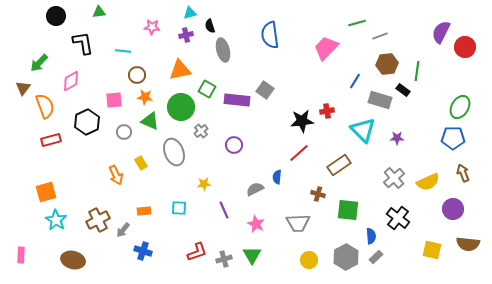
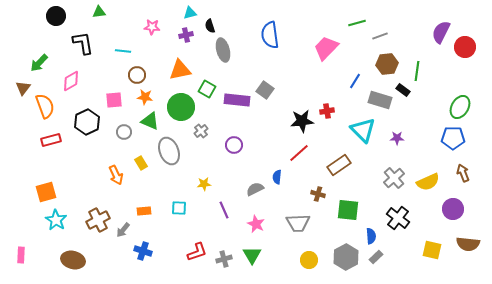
gray ellipse at (174, 152): moved 5 px left, 1 px up
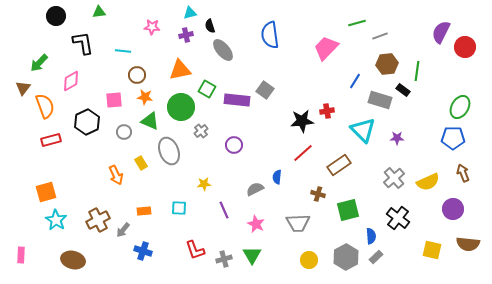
gray ellipse at (223, 50): rotated 25 degrees counterclockwise
red line at (299, 153): moved 4 px right
green square at (348, 210): rotated 20 degrees counterclockwise
red L-shape at (197, 252): moved 2 px left, 2 px up; rotated 90 degrees clockwise
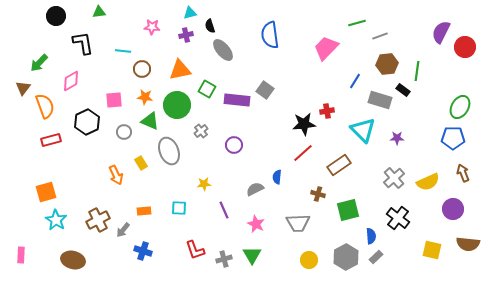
brown circle at (137, 75): moved 5 px right, 6 px up
green circle at (181, 107): moved 4 px left, 2 px up
black star at (302, 121): moved 2 px right, 3 px down
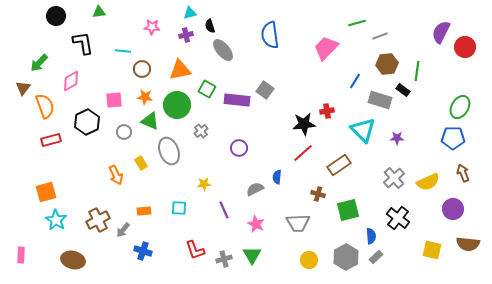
purple circle at (234, 145): moved 5 px right, 3 px down
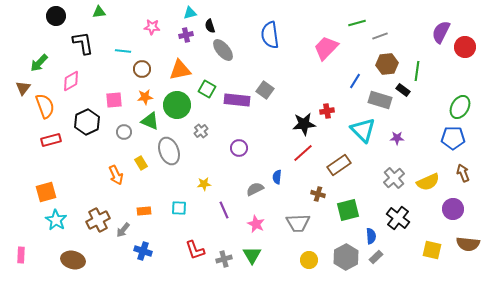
orange star at (145, 97): rotated 14 degrees counterclockwise
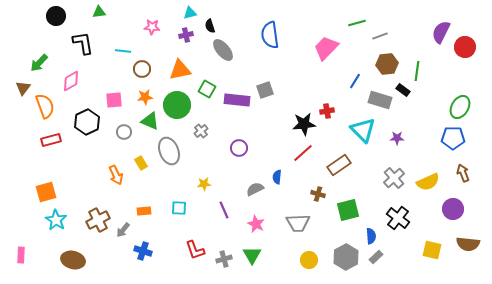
gray square at (265, 90): rotated 36 degrees clockwise
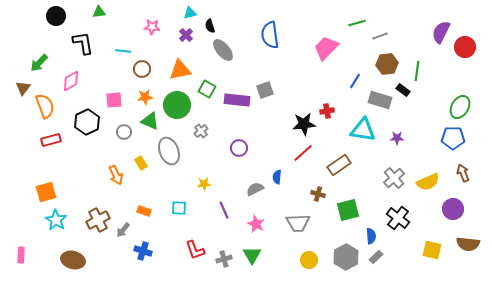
purple cross at (186, 35): rotated 32 degrees counterclockwise
cyan triangle at (363, 130): rotated 36 degrees counterclockwise
orange rectangle at (144, 211): rotated 24 degrees clockwise
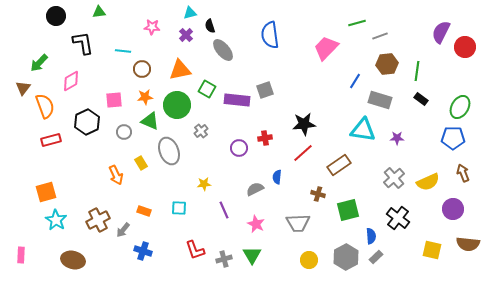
black rectangle at (403, 90): moved 18 px right, 9 px down
red cross at (327, 111): moved 62 px left, 27 px down
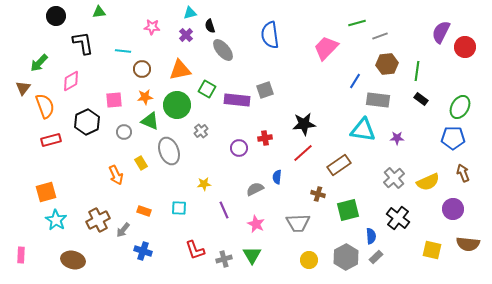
gray rectangle at (380, 100): moved 2 px left; rotated 10 degrees counterclockwise
